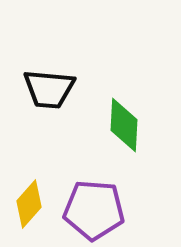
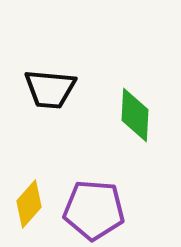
black trapezoid: moved 1 px right
green diamond: moved 11 px right, 10 px up
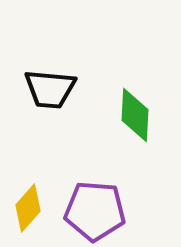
yellow diamond: moved 1 px left, 4 px down
purple pentagon: moved 1 px right, 1 px down
